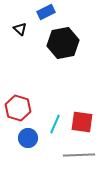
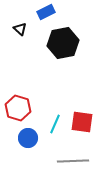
gray line: moved 6 px left, 6 px down
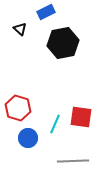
red square: moved 1 px left, 5 px up
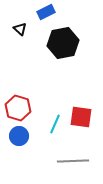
blue circle: moved 9 px left, 2 px up
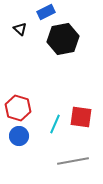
black hexagon: moved 4 px up
gray line: rotated 8 degrees counterclockwise
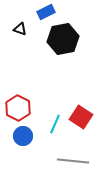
black triangle: rotated 24 degrees counterclockwise
red hexagon: rotated 10 degrees clockwise
red square: rotated 25 degrees clockwise
blue circle: moved 4 px right
gray line: rotated 16 degrees clockwise
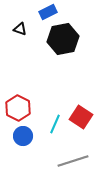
blue rectangle: moved 2 px right
gray line: rotated 24 degrees counterclockwise
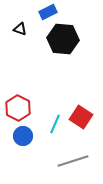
black hexagon: rotated 16 degrees clockwise
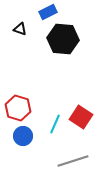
red hexagon: rotated 10 degrees counterclockwise
